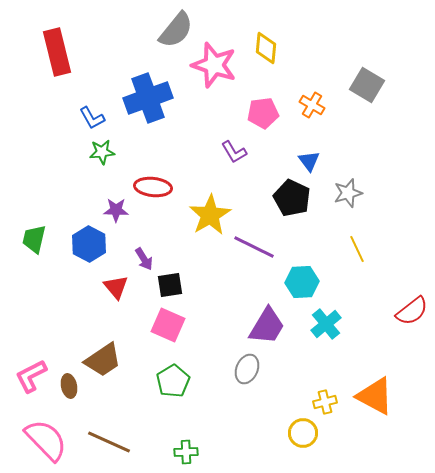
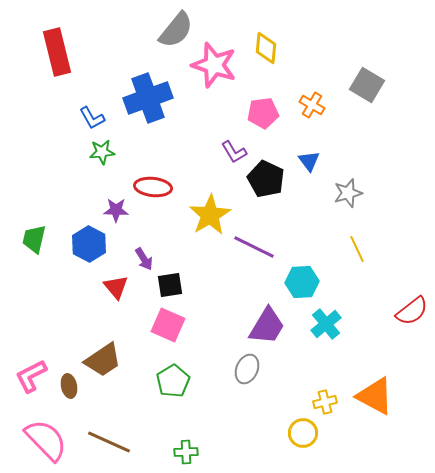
black pentagon: moved 26 px left, 19 px up
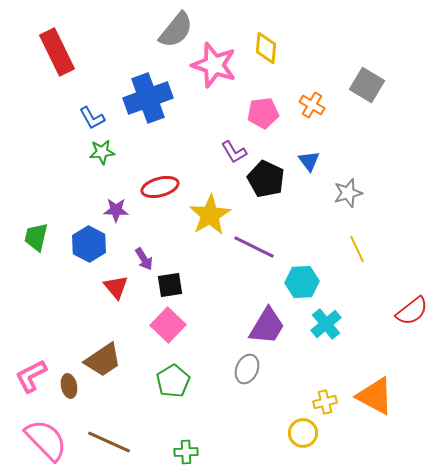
red rectangle: rotated 12 degrees counterclockwise
red ellipse: moved 7 px right; rotated 21 degrees counterclockwise
green trapezoid: moved 2 px right, 2 px up
pink square: rotated 20 degrees clockwise
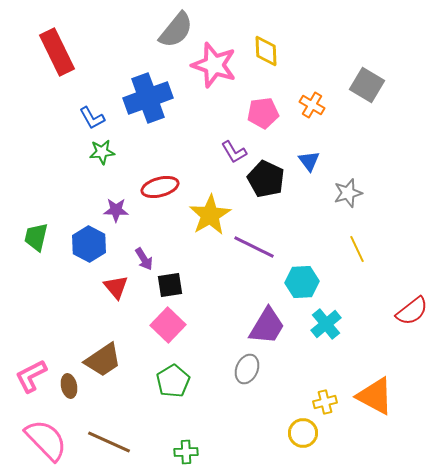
yellow diamond: moved 3 px down; rotated 8 degrees counterclockwise
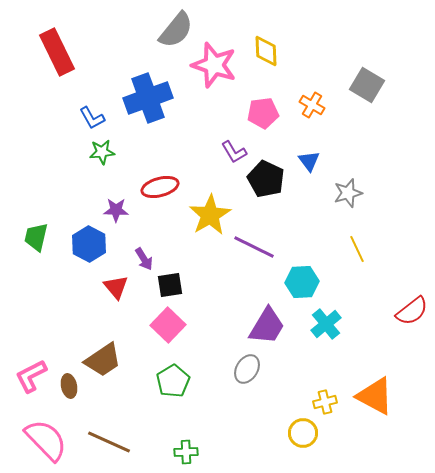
gray ellipse: rotated 8 degrees clockwise
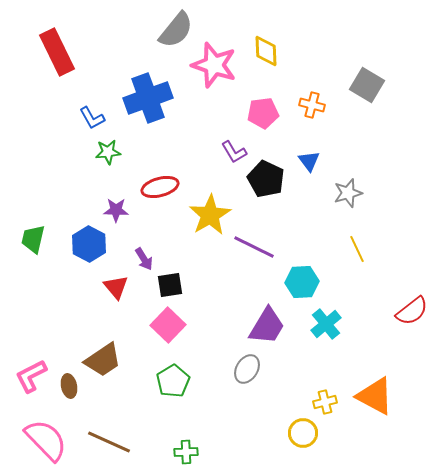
orange cross: rotated 15 degrees counterclockwise
green star: moved 6 px right
green trapezoid: moved 3 px left, 2 px down
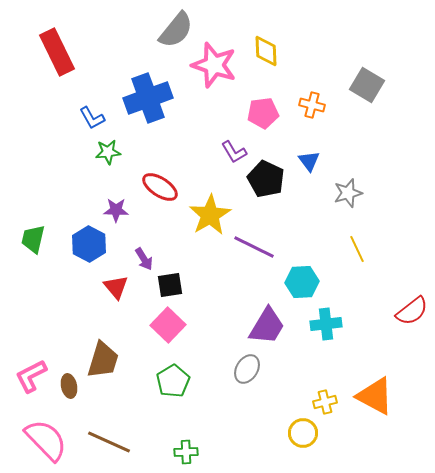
red ellipse: rotated 48 degrees clockwise
cyan cross: rotated 32 degrees clockwise
brown trapezoid: rotated 39 degrees counterclockwise
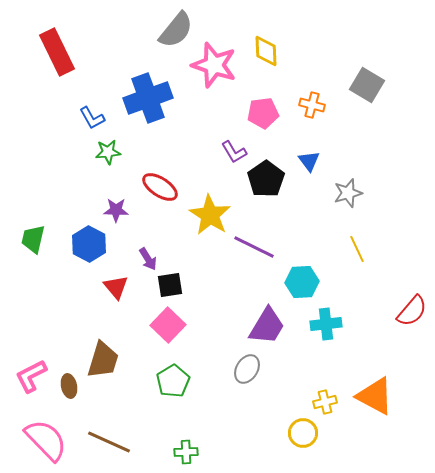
black pentagon: rotated 12 degrees clockwise
yellow star: rotated 9 degrees counterclockwise
purple arrow: moved 4 px right
red semicircle: rotated 12 degrees counterclockwise
